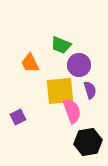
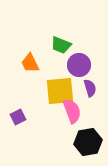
purple semicircle: moved 2 px up
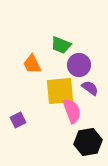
orange trapezoid: moved 2 px right, 1 px down
purple semicircle: rotated 36 degrees counterclockwise
purple square: moved 3 px down
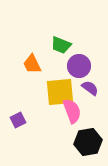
purple circle: moved 1 px down
yellow square: moved 1 px down
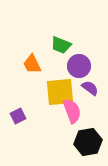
purple square: moved 4 px up
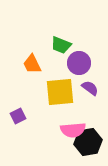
purple circle: moved 3 px up
pink semicircle: moved 1 px right, 19 px down; rotated 105 degrees clockwise
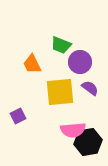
purple circle: moved 1 px right, 1 px up
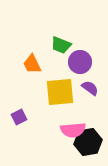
purple square: moved 1 px right, 1 px down
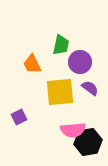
green trapezoid: rotated 100 degrees counterclockwise
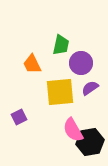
purple circle: moved 1 px right, 1 px down
purple semicircle: rotated 72 degrees counterclockwise
pink semicircle: rotated 65 degrees clockwise
black hexagon: moved 2 px right
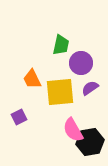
orange trapezoid: moved 15 px down
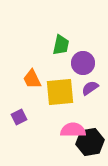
purple circle: moved 2 px right
pink semicircle: rotated 120 degrees clockwise
